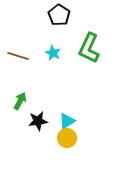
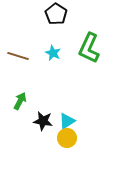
black pentagon: moved 3 px left, 1 px up
black star: moved 5 px right; rotated 18 degrees clockwise
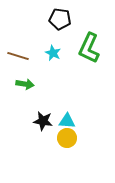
black pentagon: moved 4 px right, 5 px down; rotated 25 degrees counterclockwise
green arrow: moved 5 px right, 17 px up; rotated 72 degrees clockwise
cyan triangle: rotated 36 degrees clockwise
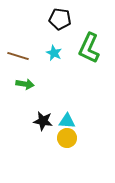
cyan star: moved 1 px right
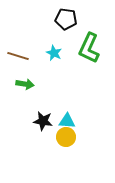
black pentagon: moved 6 px right
yellow circle: moved 1 px left, 1 px up
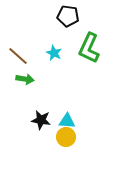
black pentagon: moved 2 px right, 3 px up
brown line: rotated 25 degrees clockwise
green arrow: moved 5 px up
black star: moved 2 px left, 1 px up
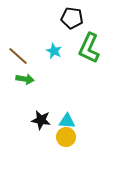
black pentagon: moved 4 px right, 2 px down
cyan star: moved 2 px up
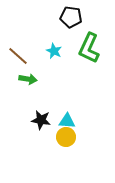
black pentagon: moved 1 px left, 1 px up
green arrow: moved 3 px right
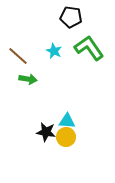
green L-shape: rotated 120 degrees clockwise
black star: moved 5 px right, 12 px down
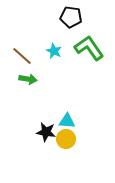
brown line: moved 4 px right
yellow circle: moved 2 px down
